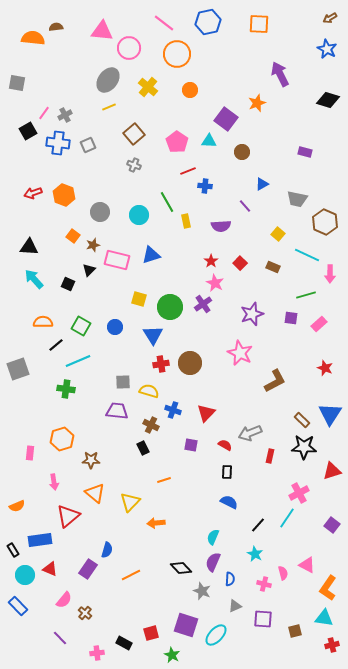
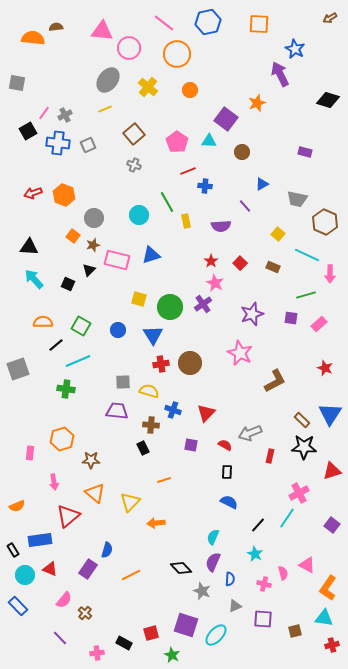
blue star at (327, 49): moved 32 px left
yellow line at (109, 107): moved 4 px left, 2 px down
gray circle at (100, 212): moved 6 px left, 6 px down
blue circle at (115, 327): moved 3 px right, 3 px down
brown cross at (151, 425): rotated 21 degrees counterclockwise
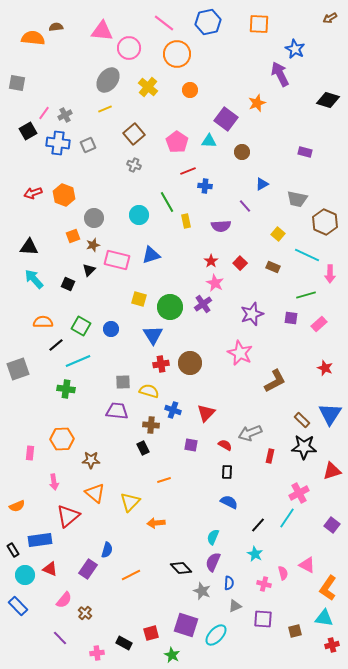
orange square at (73, 236): rotated 32 degrees clockwise
blue circle at (118, 330): moved 7 px left, 1 px up
orange hexagon at (62, 439): rotated 15 degrees clockwise
blue semicircle at (230, 579): moved 1 px left, 4 px down
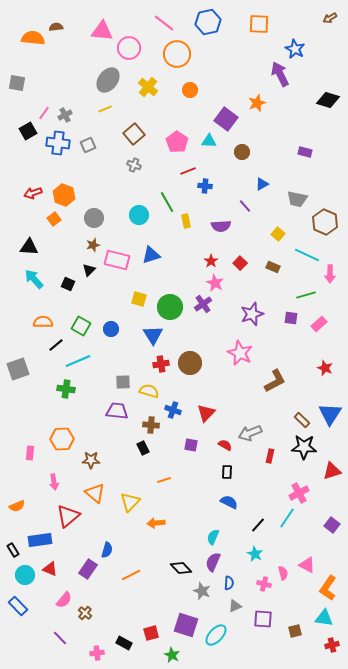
orange square at (73, 236): moved 19 px left, 17 px up; rotated 16 degrees counterclockwise
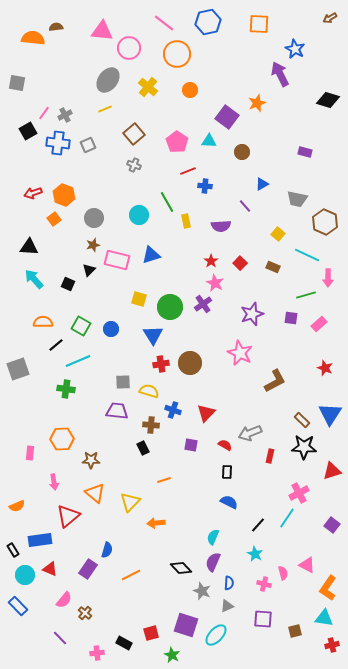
purple square at (226, 119): moved 1 px right, 2 px up
pink arrow at (330, 274): moved 2 px left, 4 px down
gray triangle at (235, 606): moved 8 px left
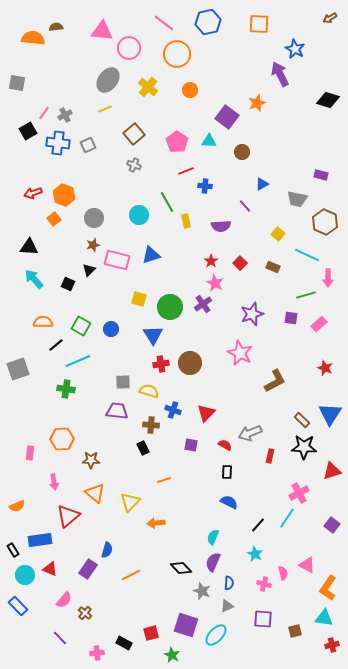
purple rectangle at (305, 152): moved 16 px right, 23 px down
red line at (188, 171): moved 2 px left
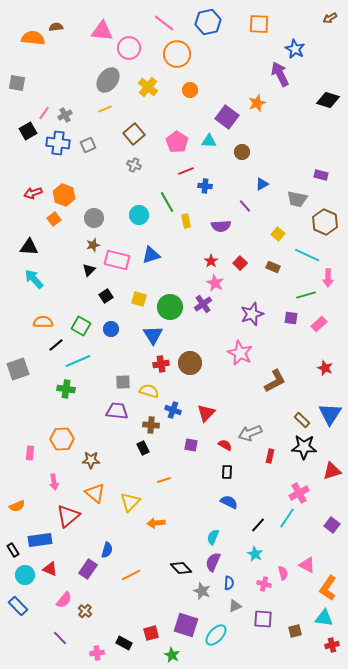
black square at (68, 284): moved 38 px right, 12 px down; rotated 32 degrees clockwise
gray triangle at (227, 606): moved 8 px right
brown cross at (85, 613): moved 2 px up
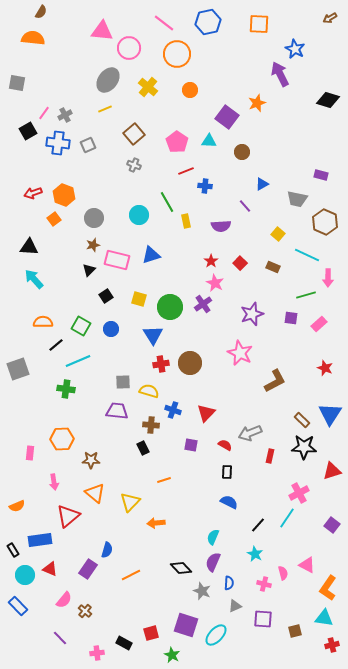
brown semicircle at (56, 27): moved 15 px left, 15 px up; rotated 128 degrees clockwise
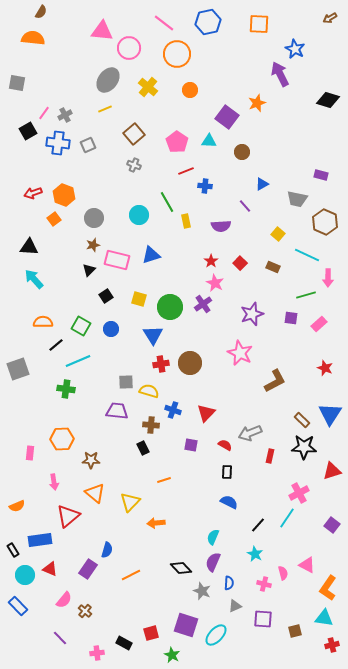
gray square at (123, 382): moved 3 px right
